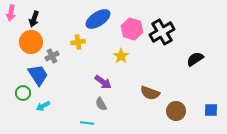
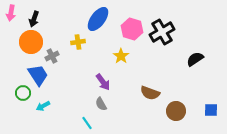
blue ellipse: rotated 20 degrees counterclockwise
purple arrow: rotated 18 degrees clockwise
cyan line: rotated 48 degrees clockwise
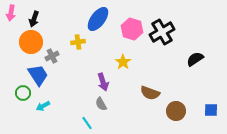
yellow star: moved 2 px right, 6 px down
purple arrow: rotated 18 degrees clockwise
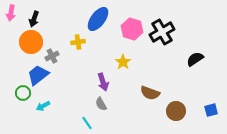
blue trapezoid: rotated 95 degrees counterclockwise
blue square: rotated 16 degrees counterclockwise
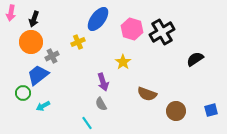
yellow cross: rotated 16 degrees counterclockwise
brown semicircle: moved 3 px left, 1 px down
